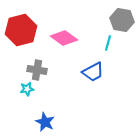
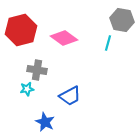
blue trapezoid: moved 23 px left, 24 px down
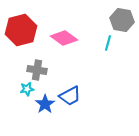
blue star: moved 18 px up; rotated 12 degrees clockwise
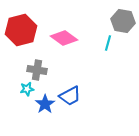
gray hexagon: moved 1 px right, 1 px down
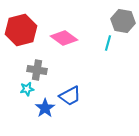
blue star: moved 4 px down
